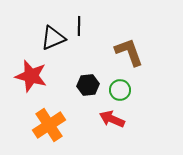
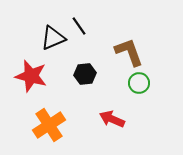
black line: rotated 36 degrees counterclockwise
black hexagon: moved 3 px left, 11 px up
green circle: moved 19 px right, 7 px up
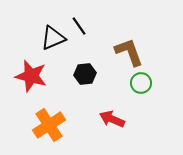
green circle: moved 2 px right
